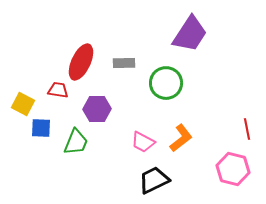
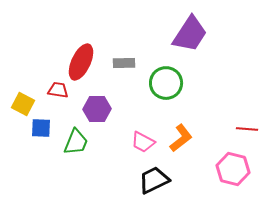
red line: rotated 75 degrees counterclockwise
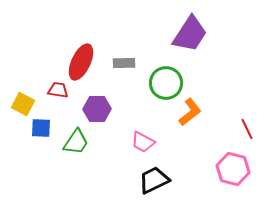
red line: rotated 60 degrees clockwise
orange L-shape: moved 9 px right, 26 px up
green trapezoid: rotated 12 degrees clockwise
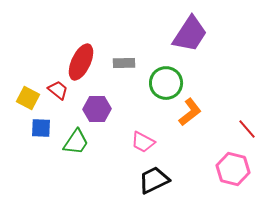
red trapezoid: rotated 30 degrees clockwise
yellow square: moved 5 px right, 6 px up
red line: rotated 15 degrees counterclockwise
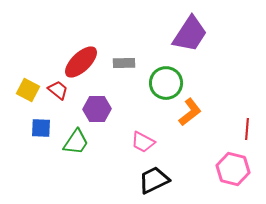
red ellipse: rotated 21 degrees clockwise
yellow square: moved 8 px up
red line: rotated 45 degrees clockwise
